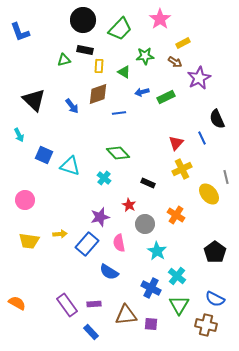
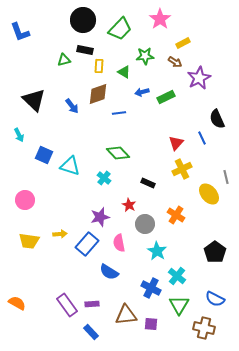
purple rectangle at (94, 304): moved 2 px left
brown cross at (206, 325): moved 2 px left, 3 px down
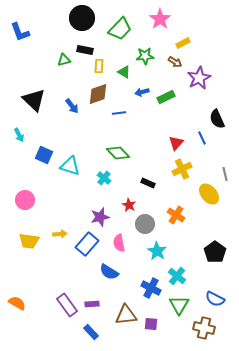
black circle at (83, 20): moved 1 px left, 2 px up
gray line at (226, 177): moved 1 px left, 3 px up
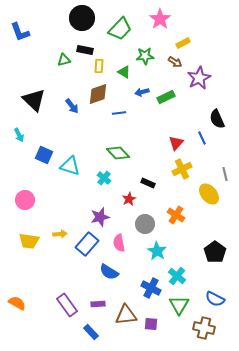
red star at (129, 205): moved 6 px up; rotated 16 degrees clockwise
purple rectangle at (92, 304): moved 6 px right
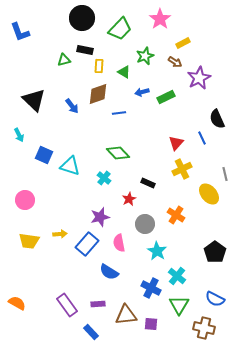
green star at (145, 56): rotated 18 degrees counterclockwise
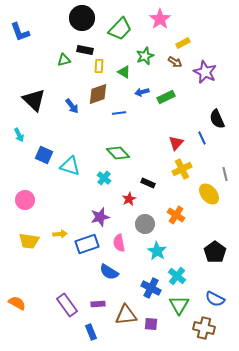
purple star at (199, 78): moved 6 px right, 6 px up; rotated 20 degrees counterclockwise
blue rectangle at (87, 244): rotated 30 degrees clockwise
blue rectangle at (91, 332): rotated 21 degrees clockwise
